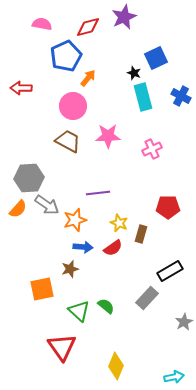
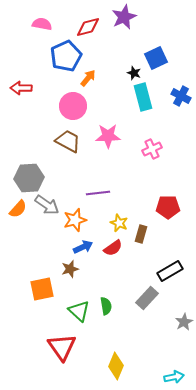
blue arrow: rotated 30 degrees counterclockwise
green semicircle: rotated 42 degrees clockwise
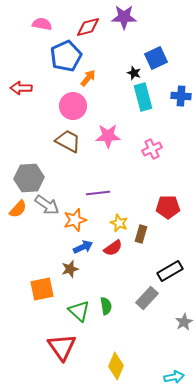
purple star: rotated 25 degrees clockwise
blue cross: rotated 24 degrees counterclockwise
